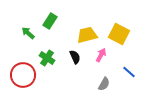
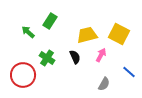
green arrow: moved 1 px up
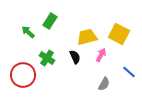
yellow trapezoid: moved 2 px down
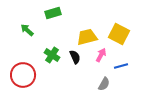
green rectangle: moved 3 px right, 8 px up; rotated 42 degrees clockwise
green arrow: moved 1 px left, 2 px up
green cross: moved 5 px right, 3 px up
blue line: moved 8 px left, 6 px up; rotated 56 degrees counterclockwise
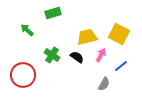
black semicircle: moved 2 px right; rotated 32 degrees counterclockwise
blue line: rotated 24 degrees counterclockwise
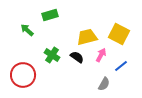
green rectangle: moved 3 px left, 2 px down
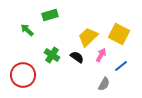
yellow trapezoid: moved 1 px right; rotated 30 degrees counterclockwise
